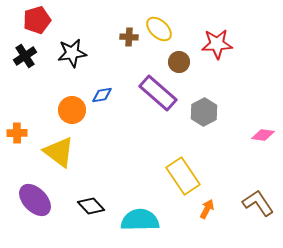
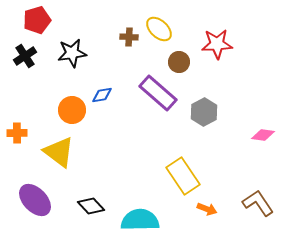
orange arrow: rotated 84 degrees clockwise
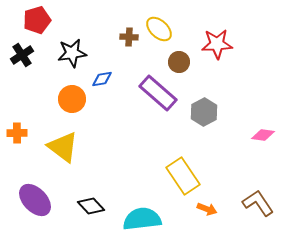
black cross: moved 3 px left, 1 px up
blue diamond: moved 16 px up
orange circle: moved 11 px up
yellow triangle: moved 4 px right, 5 px up
cyan semicircle: moved 2 px right, 1 px up; rotated 6 degrees counterclockwise
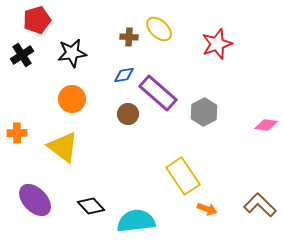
red star: rotated 16 degrees counterclockwise
brown circle: moved 51 px left, 52 px down
blue diamond: moved 22 px right, 4 px up
pink diamond: moved 3 px right, 10 px up
brown L-shape: moved 2 px right, 2 px down; rotated 12 degrees counterclockwise
cyan semicircle: moved 6 px left, 2 px down
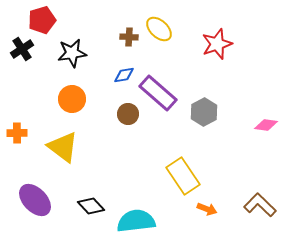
red pentagon: moved 5 px right
black cross: moved 6 px up
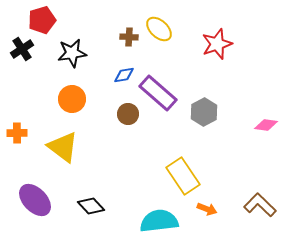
cyan semicircle: moved 23 px right
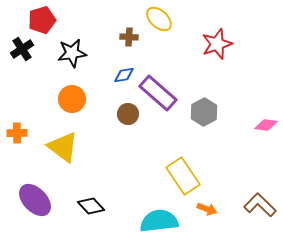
yellow ellipse: moved 10 px up
